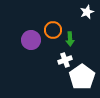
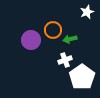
green arrow: rotated 80 degrees clockwise
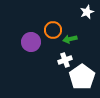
purple circle: moved 2 px down
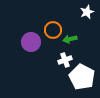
white pentagon: rotated 10 degrees counterclockwise
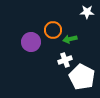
white star: rotated 24 degrees clockwise
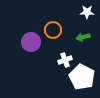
green arrow: moved 13 px right, 2 px up
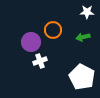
white cross: moved 25 px left, 1 px down
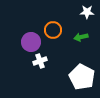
green arrow: moved 2 px left
